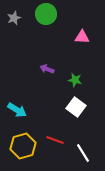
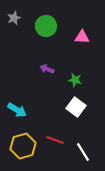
green circle: moved 12 px down
white line: moved 1 px up
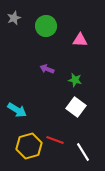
pink triangle: moved 2 px left, 3 px down
yellow hexagon: moved 6 px right
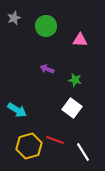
white square: moved 4 px left, 1 px down
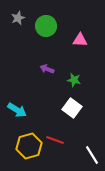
gray star: moved 4 px right
green star: moved 1 px left
white line: moved 9 px right, 3 px down
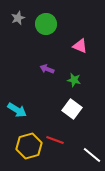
green circle: moved 2 px up
pink triangle: moved 6 px down; rotated 21 degrees clockwise
white square: moved 1 px down
white line: rotated 18 degrees counterclockwise
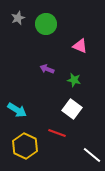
red line: moved 2 px right, 7 px up
yellow hexagon: moved 4 px left; rotated 20 degrees counterclockwise
